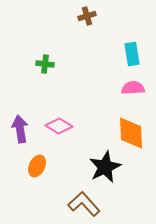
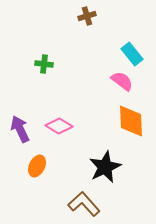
cyan rectangle: rotated 30 degrees counterclockwise
green cross: moved 1 px left
pink semicircle: moved 11 px left, 7 px up; rotated 40 degrees clockwise
purple arrow: rotated 16 degrees counterclockwise
orange diamond: moved 12 px up
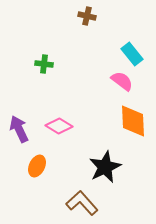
brown cross: rotated 30 degrees clockwise
orange diamond: moved 2 px right
purple arrow: moved 1 px left
brown L-shape: moved 2 px left, 1 px up
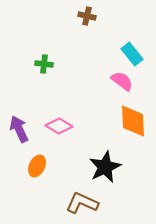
brown L-shape: rotated 24 degrees counterclockwise
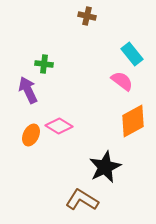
orange diamond: rotated 64 degrees clockwise
purple arrow: moved 9 px right, 39 px up
orange ellipse: moved 6 px left, 31 px up
brown L-shape: moved 3 px up; rotated 8 degrees clockwise
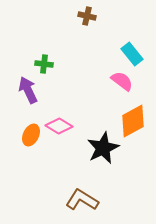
black star: moved 2 px left, 19 px up
